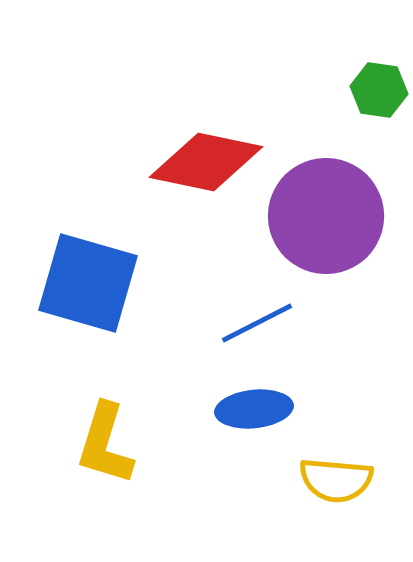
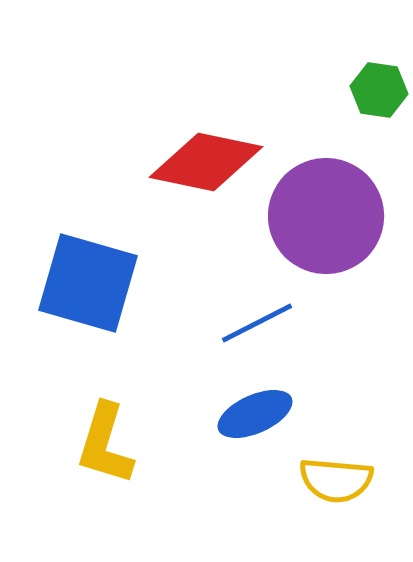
blue ellipse: moved 1 px right, 5 px down; rotated 18 degrees counterclockwise
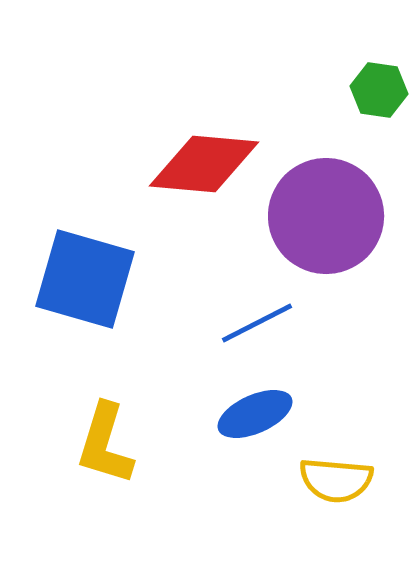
red diamond: moved 2 px left, 2 px down; rotated 7 degrees counterclockwise
blue square: moved 3 px left, 4 px up
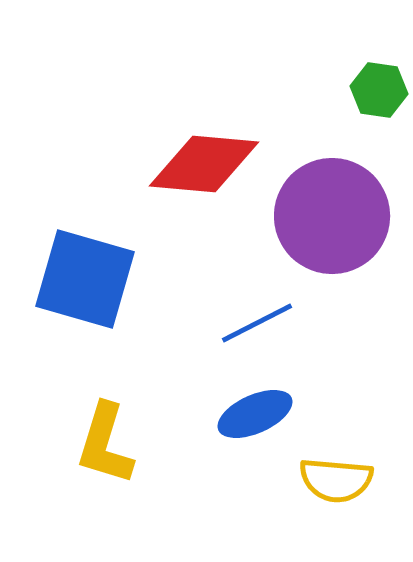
purple circle: moved 6 px right
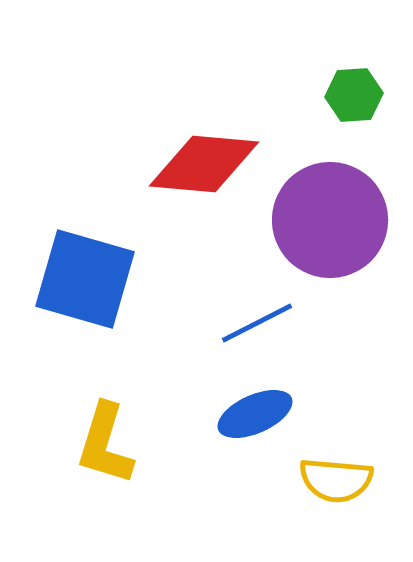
green hexagon: moved 25 px left, 5 px down; rotated 12 degrees counterclockwise
purple circle: moved 2 px left, 4 px down
